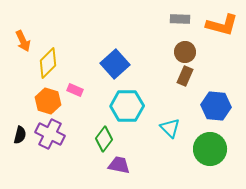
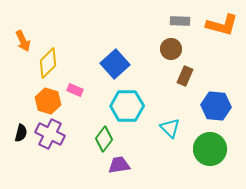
gray rectangle: moved 2 px down
brown circle: moved 14 px left, 3 px up
black semicircle: moved 1 px right, 2 px up
purple trapezoid: rotated 20 degrees counterclockwise
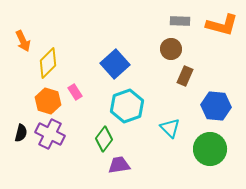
pink rectangle: moved 2 px down; rotated 35 degrees clockwise
cyan hexagon: rotated 20 degrees counterclockwise
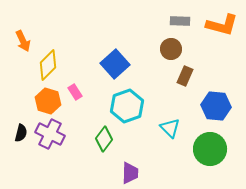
yellow diamond: moved 2 px down
purple trapezoid: moved 11 px right, 8 px down; rotated 100 degrees clockwise
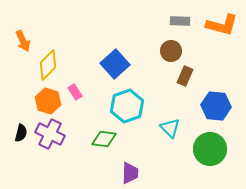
brown circle: moved 2 px down
green diamond: rotated 60 degrees clockwise
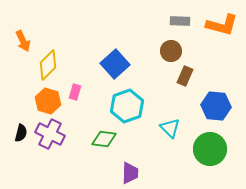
pink rectangle: rotated 49 degrees clockwise
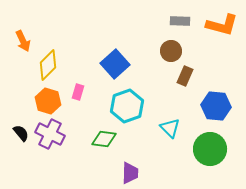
pink rectangle: moved 3 px right
black semicircle: rotated 54 degrees counterclockwise
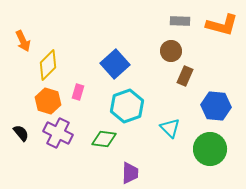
purple cross: moved 8 px right, 1 px up
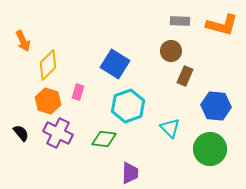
blue square: rotated 16 degrees counterclockwise
cyan hexagon: moved 1 px right
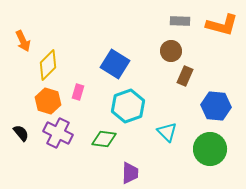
cyan triangle: moved 3 px left, 4 px down
